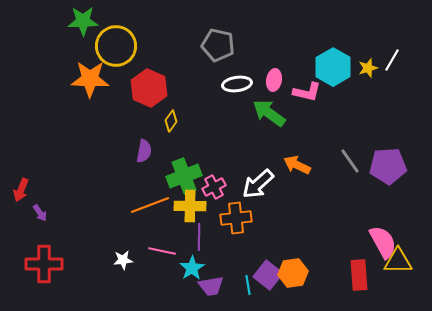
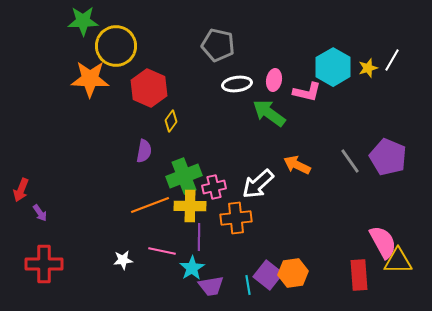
purple pentagon: moved 9 px up; rotated 27 degrees clockwise
pink cross: rotated 15 degrees clockwise
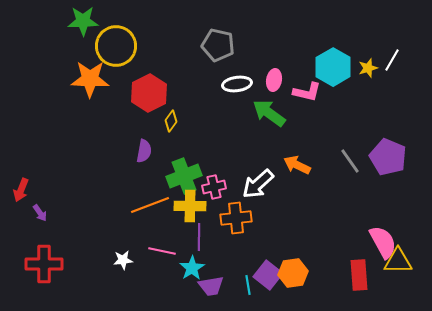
red hexagon: moved 5 px down; rotated 9 degrees clockwise
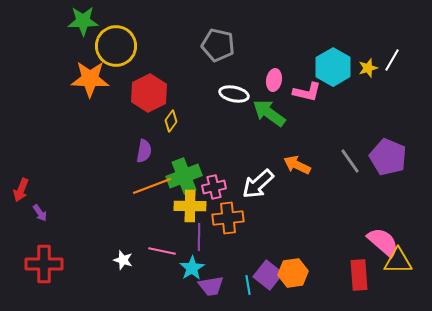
white ellipse: moved 3 px left, 10 px down; rotated 20 degrees clockwise
orange line: moved 2 px right, 19 px up
orange cross: moved 8 px left
pink semicircle: rotated 20 degrees counterclockwise
white star: rotated 24 degrees clockwise
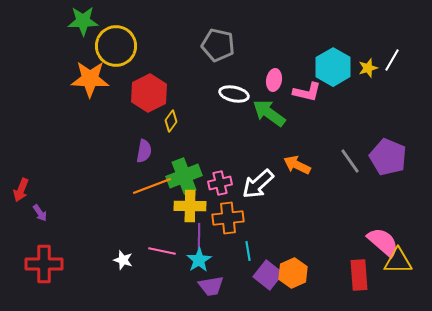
pink cross: moved 6 px right, 4 px up
cyan star: moved 7 px right, 8 px up
orange hexagon: rotated 16 degrees counterclockwise
cyan line: moved 34 px up
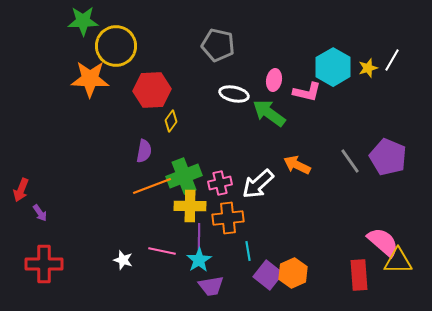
red hexagon: moved 3 px right, 3 px up; rotated 24 degrees clockwise
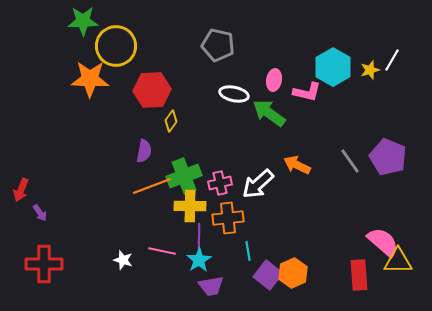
yellow star: moved 2 px right, 2 px down
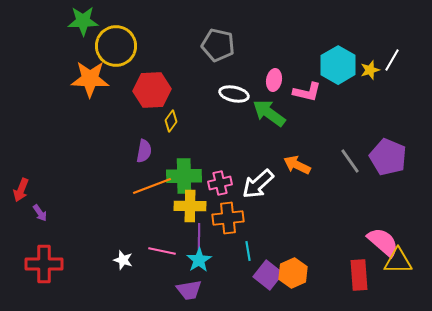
cyan hexagon: moved 5 px right, 2 px up
green cross: rotated 20 degrees clockwise
purple trapezoid: moved 22 px left, 4 px down
